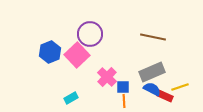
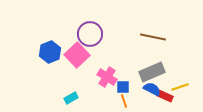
pink cross: rotated 12 degrees counterclockwise
orange line: rotated 16 degrees counterclockwise
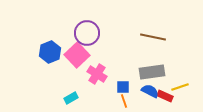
purple circle: moved 3 px left, 1 px up
gray rectangle: rotated 15 degrees clockwise
pink cross: moved 10 px left, 3 px up
blue semicircle: moved 2 px left, 2 px down
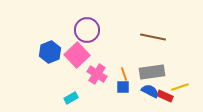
purple circle: moved 3 px up
orange line: moved 27 px up
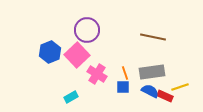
orange line: moved 1 px right, 1 px up
cyan rectangle: moved 1 px up
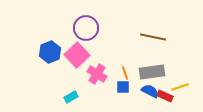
purple circle: moved 1 px left, 2 px up
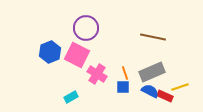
pink square: rotated 20 degrees counterclockwise
gray rectangle: rotated 15 degrees counterclockwise
